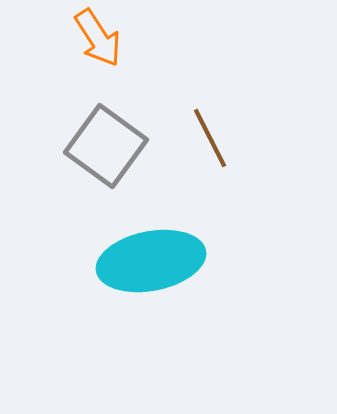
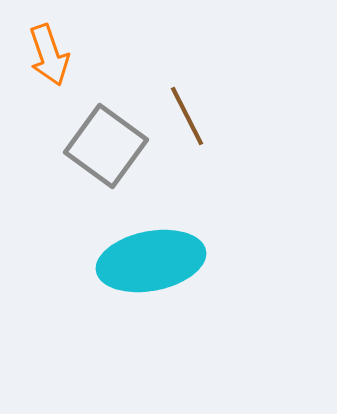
orange arrow: moved 49 px left, 17 px down; rotated 14 degrees clockwise
brown line: moved 23 px left, 22 px up
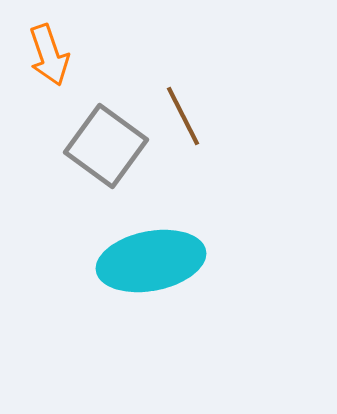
brown line: moved 4 px left
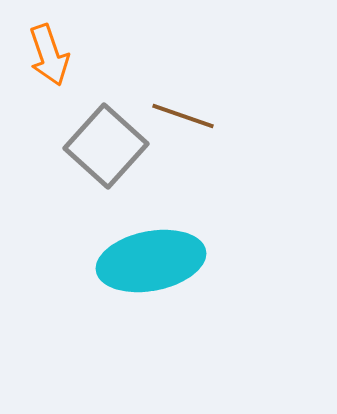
brown line: rotated 44 degrees counterclockwise
gray square: rotated 6 degrees clockwise
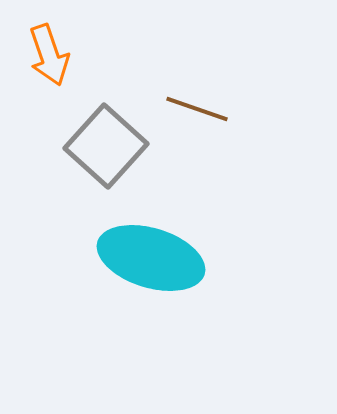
brown line: moved 14 px right, 7 px up
cyan ellipse: moved 3 px up; rotated 28 degrees clockwise
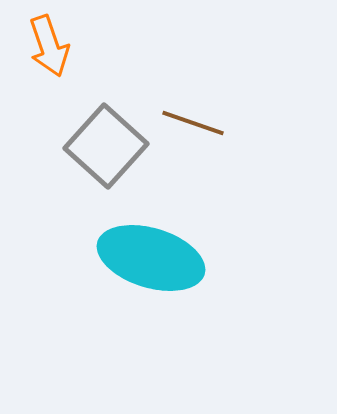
orange arrow: moved 9 px up
brown line: moved 4 px left, 14 px down
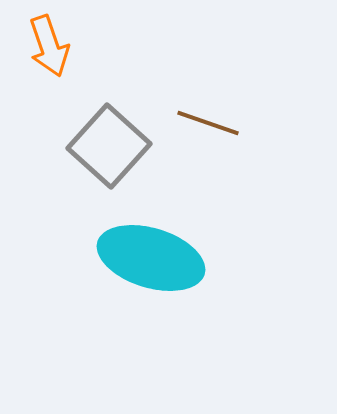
brown line: moved 15 px right
gray square: moved 3 px right
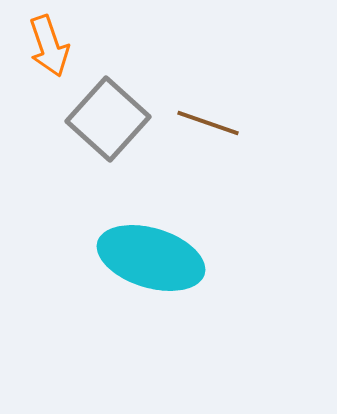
gray square: moved 1 px left, 27 px up
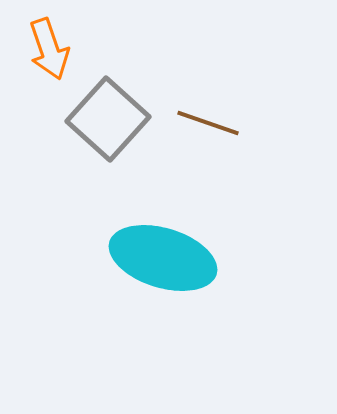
orange arrow: moved 3 px down
cyan ellipse: moved 12 px right
